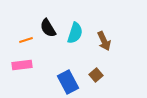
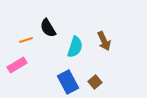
cyan semicircle: moved 14 px down
pink rectangle: moved 5 px left; rotated 24 degrees counterclockwise
brown square: moved 1 px left, 7 px down
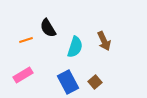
pink rectangle: moved 6 px right, 10 px down
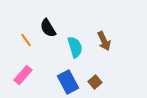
orange line: rotated 72 degrees clockwise
cyan semicircle: rotated 35 degrees counterclockwise
pink rectangle: rotated 18 degrees counterclockwise
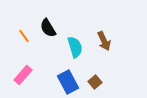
orange line: moved 2 px left, 4 px up
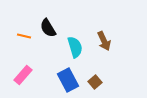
orange line: rotated 40 degrees counterclockwise
blue rectangle: moved 2 px up
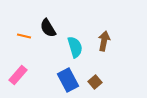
brown arrow: rotated 144 degrees counterclockwise
pink rectangle: moved 5 px left
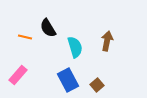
orange line: moved 1 px right, 1 px down
brown arrow: moved 3 px right
brown square: moved 2 px right, 3 px down
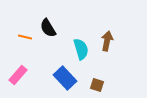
cyan semicircle: moved 6 px right, 2 px down
blue rectangle: moved 3 px left, 2 px up; rotated 15 degrees counterclockwise
brown square: rotated 32 degrees counterclockwise
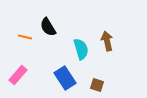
black semicircle: moved 1 px up
brown arrow: rotated 24 degrees counterclockwise
blue rectangle: rotated 10 degrees clockwise
